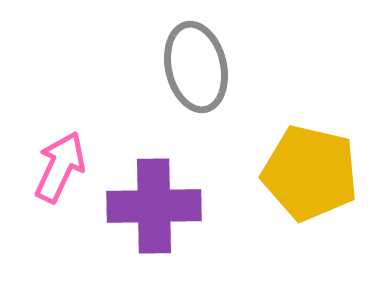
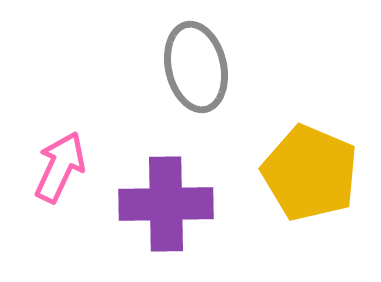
yellow pentagon: rotated 10 degrees clockwise
purple cross: moved 12 px right, 2 px up
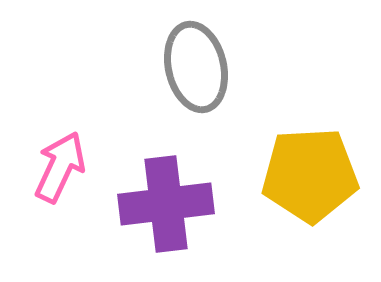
yellow pentagon: moved 2 px down; rotated 26 degrees counterclockwise
purple cross: rotated 6 degrees counterclockwise
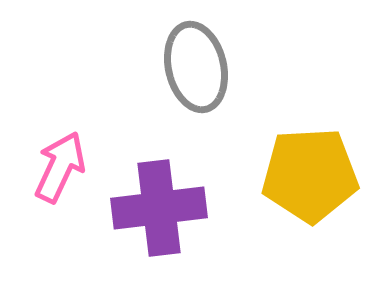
purple cross: moved 7 px left, 4 px down
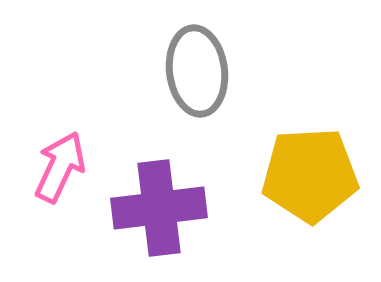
gray ellipse: moved 1 px right, 4 px down; rotated 6 degrees clockwise
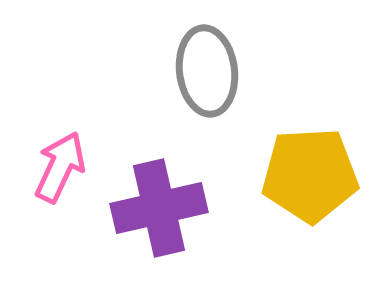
gray ellipse: moved 10 px right
purple cross: rotated 6 degrees counterclockwise
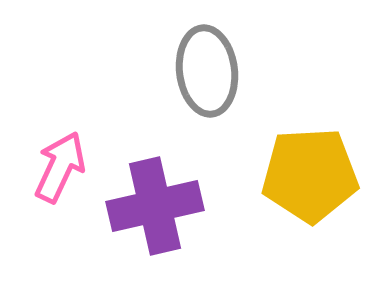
purple cross: moved 4 px left, 2 px up
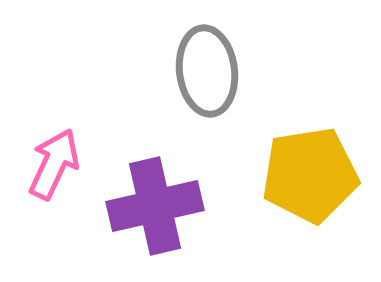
pink arrow: moved 6 px left, 3 px up
yellow pentagon: rotated 6 degrees counterclockwise
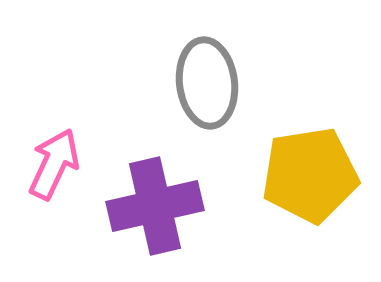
gray ellipse: moved 12 px down
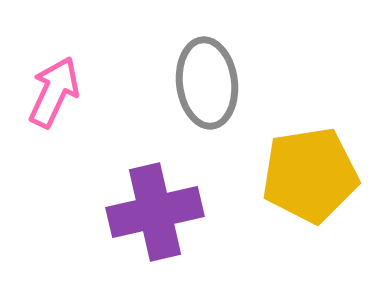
pink arrow: moved 72 px up
purple cross: moved 6 px down
